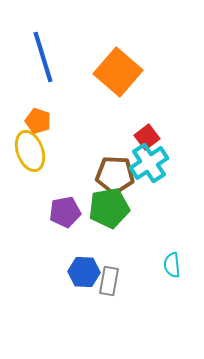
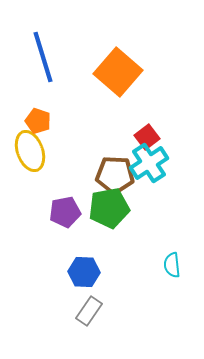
gray rectangle: moved 20 px left, 30 px down; rotated 24 degrees clockwise
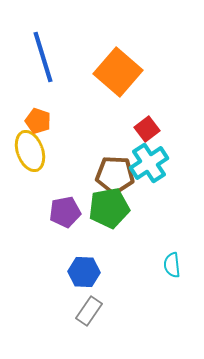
red square: moved 8 px up
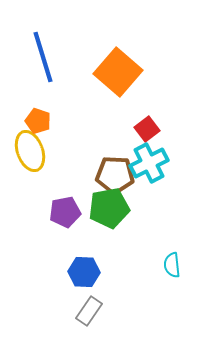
cyan cross: rotated 6 degrees clockwise
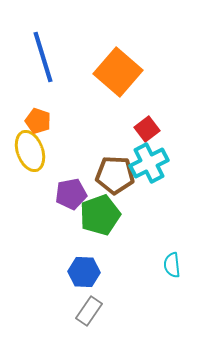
green pentagon: moved 9 px left, 7 px down; rotated 9 degrees counterclockwise
purple pentagon: moved 6 px right, 18 px up
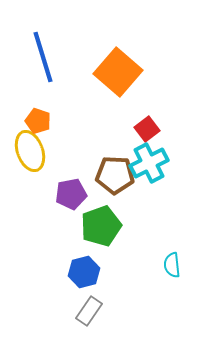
green pentagon: moved 1 px right, 11 px down
blue hexagon: rotated 16 degrees counterclockwise
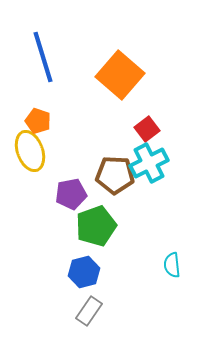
orange square: moved 2 px right, 3 px down
green pentagon: moved 5 px left
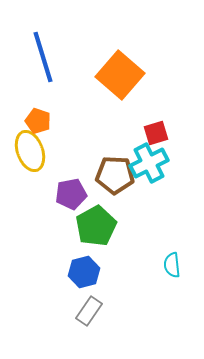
red square: moved 9 px right, 4 px down; rotated 20 degrees clockwise
green pentagon: rotated 9 degrees counterclockwise
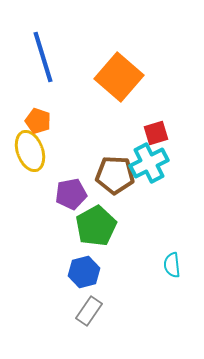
orange square: moved 1 px left, 2 px down
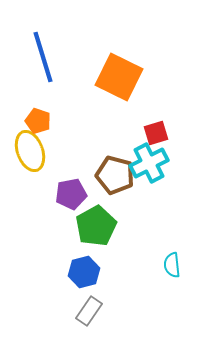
orange square: rotated 15 degrees counterclockwise
brown pentagon: rotated 12 degrees clockwise
